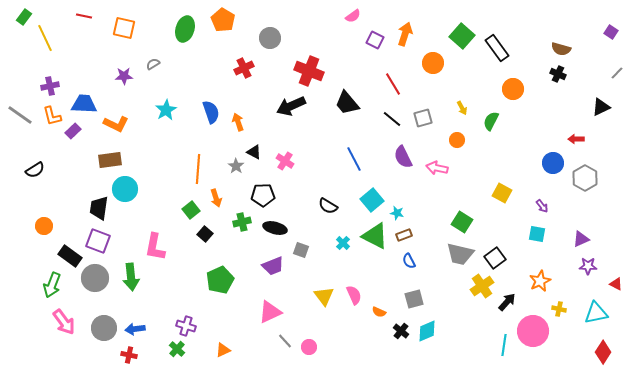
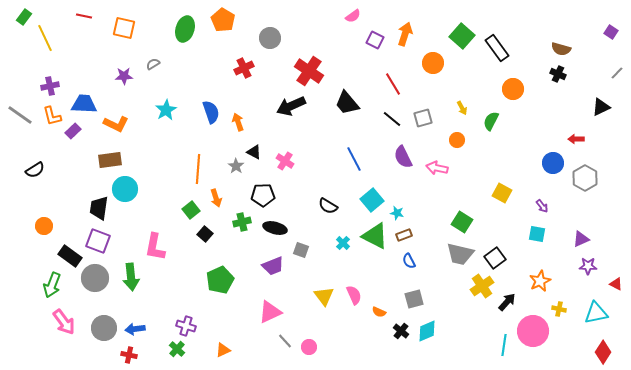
red cross at (309, 71): rotated 12 degrees clockwise
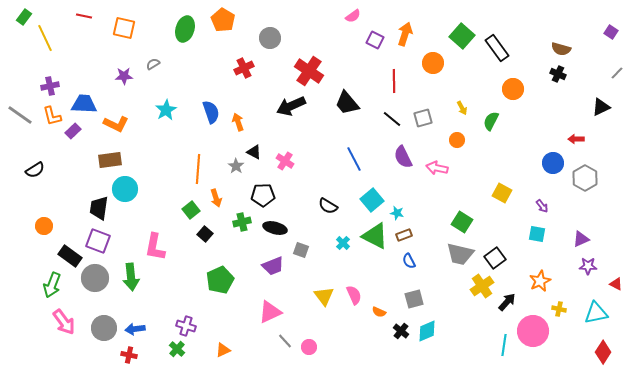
red line at (393, 84): moved 1 px right, 3 px up; rotated 30 degrees clockwise
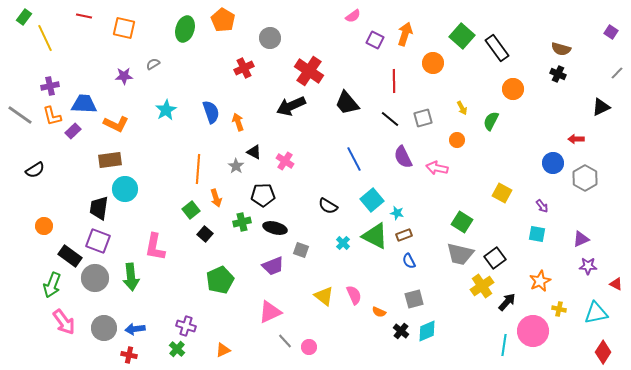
black line at (392, 119): moved 2 px left
yellow triangle at (324, 296): rotated 15 degrees counterclockwise
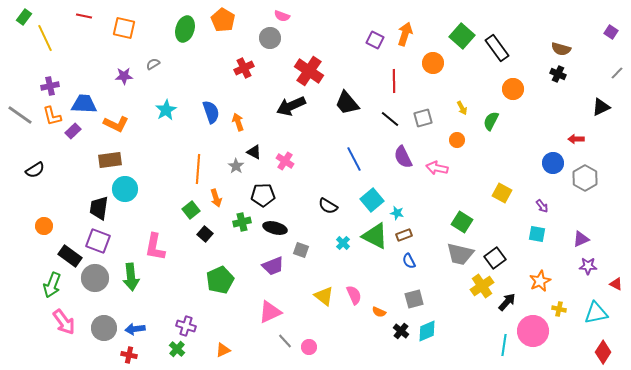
pink semicircle at (353, 16): moved 71 px left; rotated 56 degrees clockwise
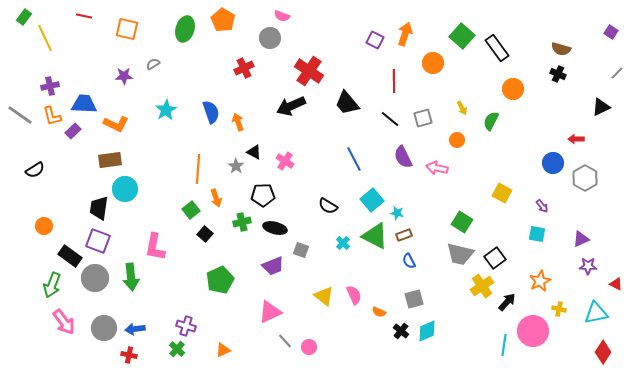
orange square at (124, 28): moved 3 px right, 1 px down
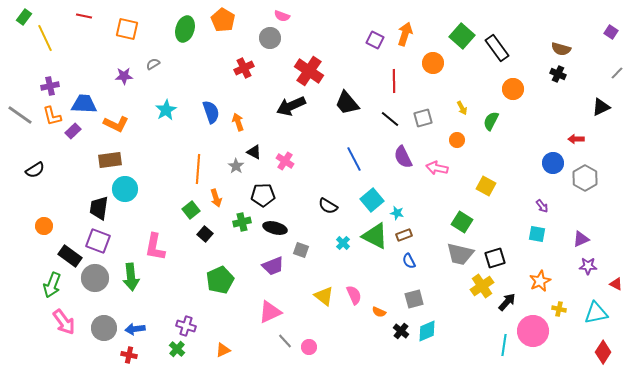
yellow square at (502, 193): moved 16 px left, 7 px up
black square at (495, 258): rotated 20 degrees clockwise
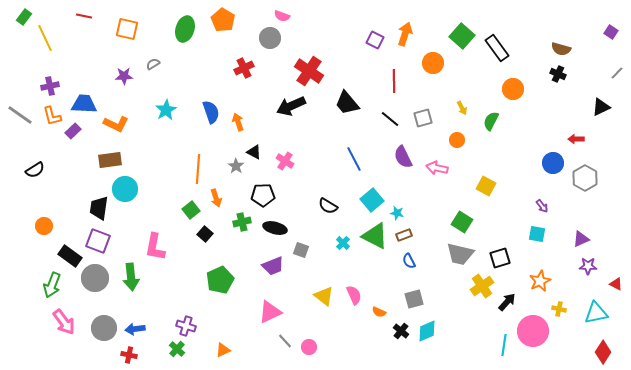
black square at (495, 258): moved 5 px right
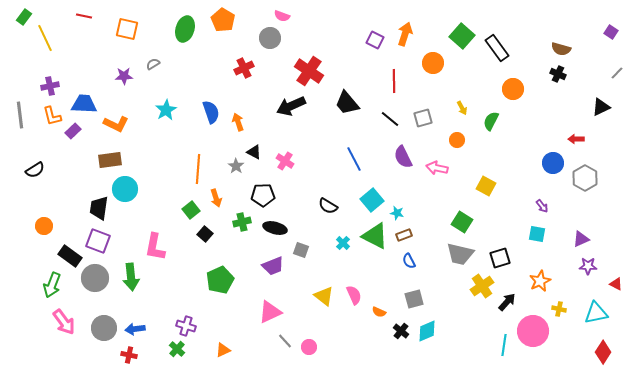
gray line at (20, 115): rotated 48 degrees clockwise
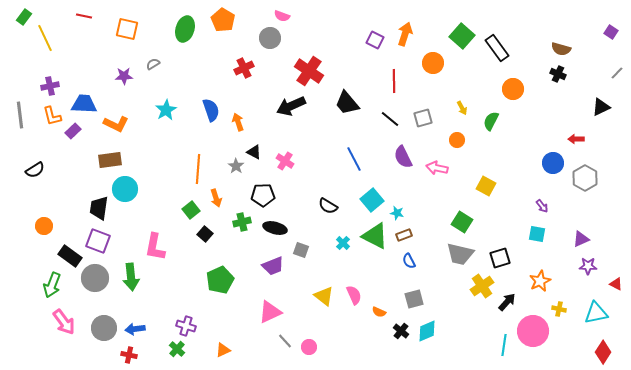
blue semicircle at (211, 112): moved 2 px up
